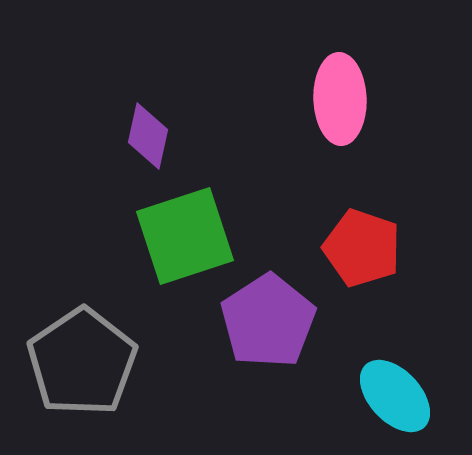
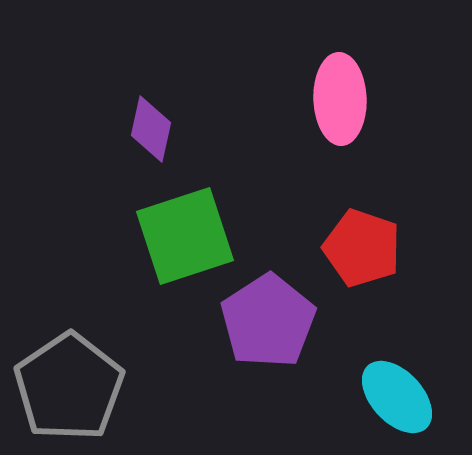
purple diamond: moved 3 px right, 7 px up
gray pentagon: moved 13 px left, 25 px down
cyan ellipse: moved 2 px right, 1 px down
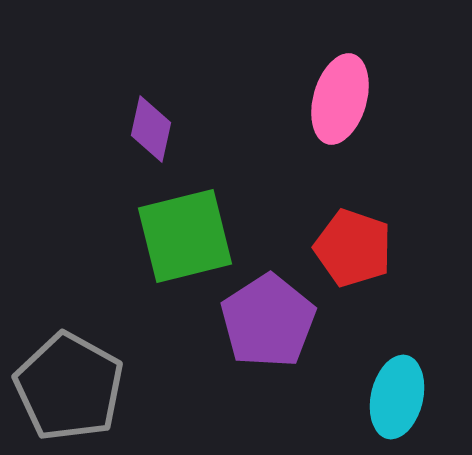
pink ellipse: rotated 18 degrees clockwise
green square: rotated 4 degrees clockwise
red pentagon: moved 9 px left
gray pentagon: rotated 9 degrees counterclockwise
cyan ellipse: rotated 56 degrees clockwise
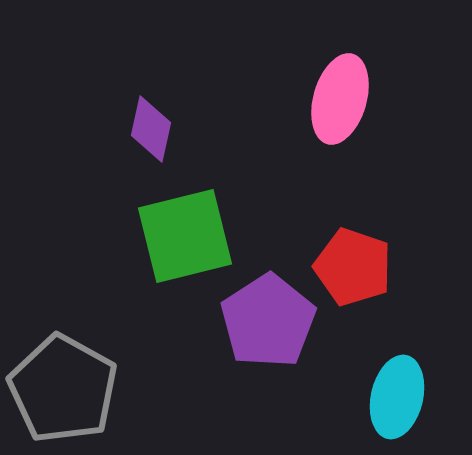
red pentagon: moved 19 px down
gray pentagon: moved 6 px left, 2 px down
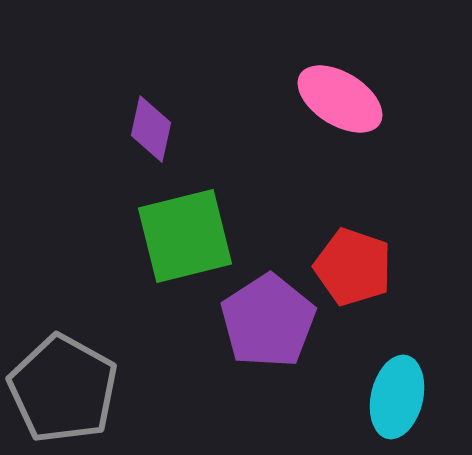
pink ellipse: rotated 74 degrees counterclockwise
